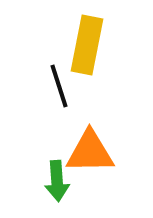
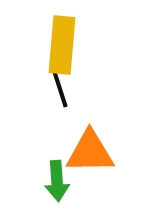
yellow rectangle: moved 25 px left; rotated 6 degrees counterclockwise
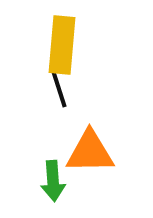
black line: moved 1 px left
green arrow: moved 4 px left
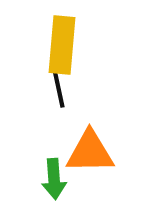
black line: rotated 6 degrees clockwise
green arrow: moved 1 px right, 2 px up
